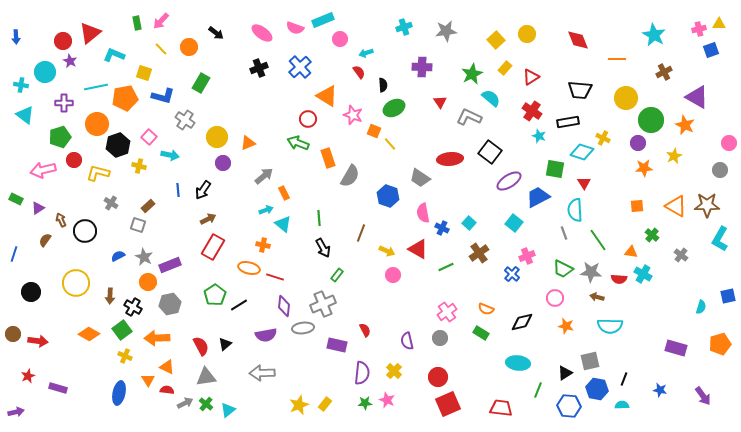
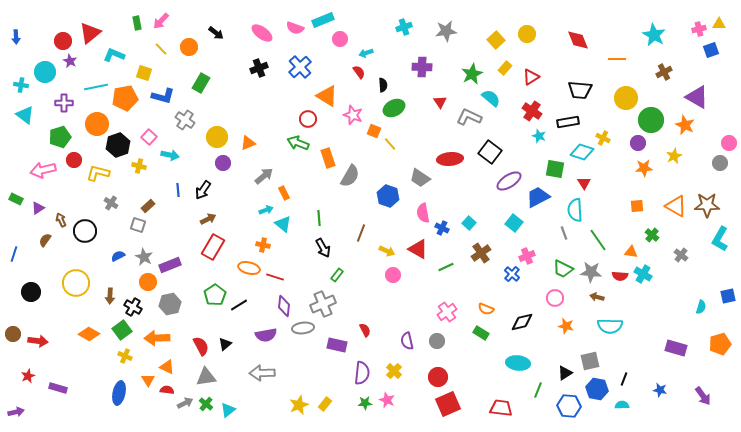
gray circle at (720, 170): moved 7 px up
brown cross at (479, 253): moved 2 px right
red semicircle at (619, 279): moved 1 px right, 3 px up
gray circle at (440, 338): moved 3 px left, 3 px down
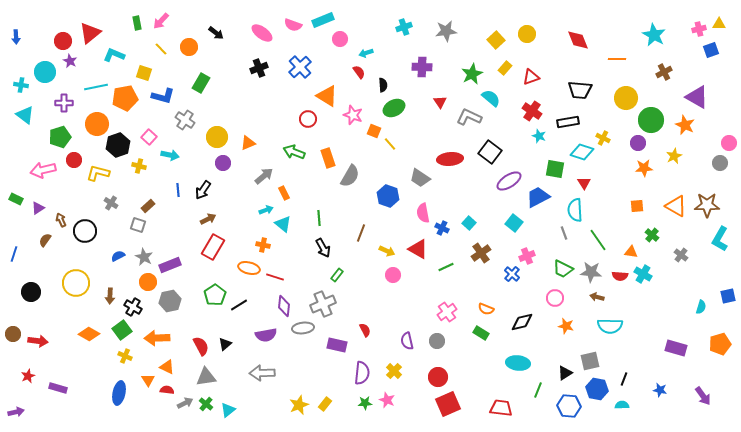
pink semicircle at (295, 28): moved 2 px left, 3 px up
red triangle at (531, 77): rotated 12 degrees clockwise
green arrow at (298, 143): moved 4 px left, 9 px down
gray hexagon at (170, 304): moved 3 px up
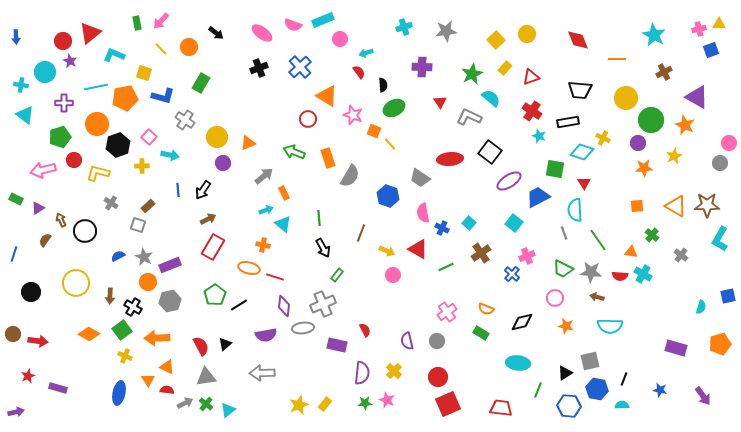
yellow cross at (139, 166): moved 3 px right; rotated 16 degrees counterclockwise
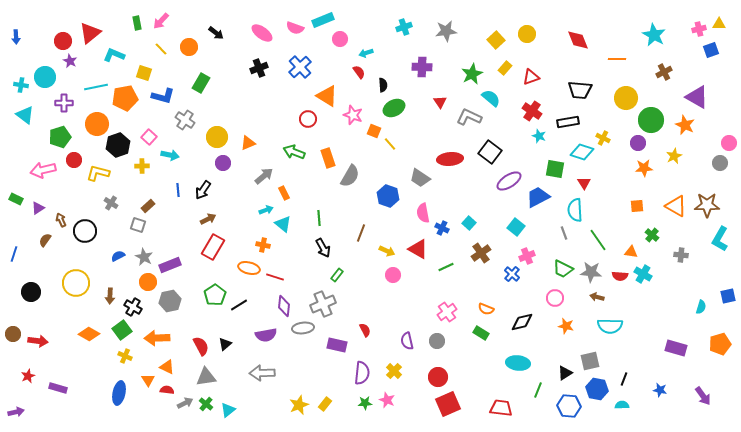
pink semicircle at (293, 25): moved 2 px right, 3 px down
cyan circle at (45, 72): moved 5 px down
cyan square at (514, 223): moved 2 px right, 4 px down
gray cross at (681, 255): rotated 32 degrees counterclockwise
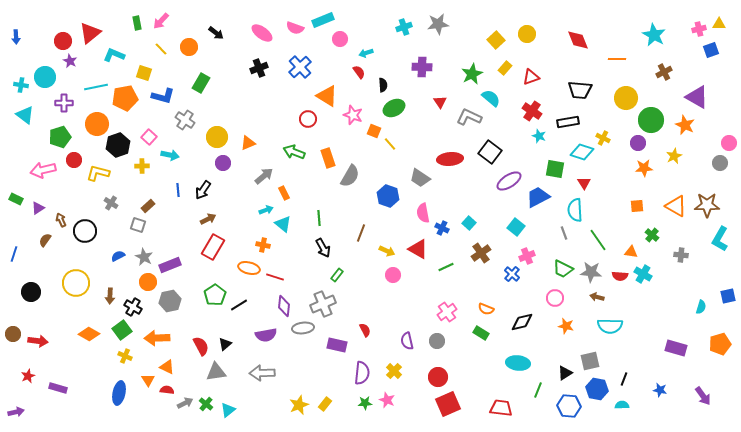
gray star at (446, 31): moved 8 px left, 7 px up
gray triangle at (206, 377): moved 10 px right, 5 px up
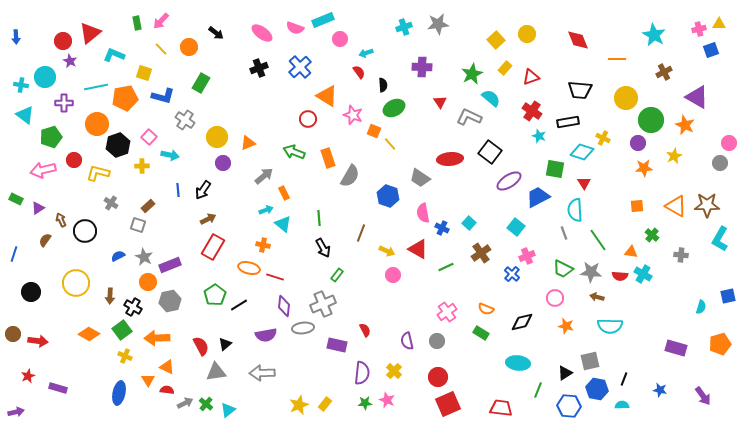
green pentagon at (60, 137): moved 9 px left
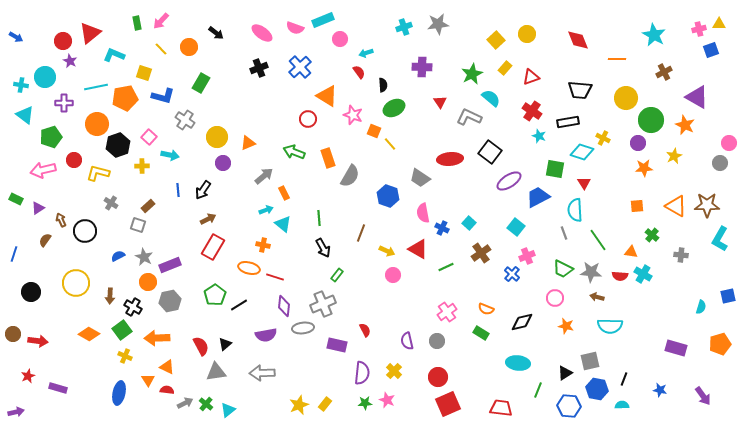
blue arrow at (16, 37): rotated 56 degrees counterclockwise
